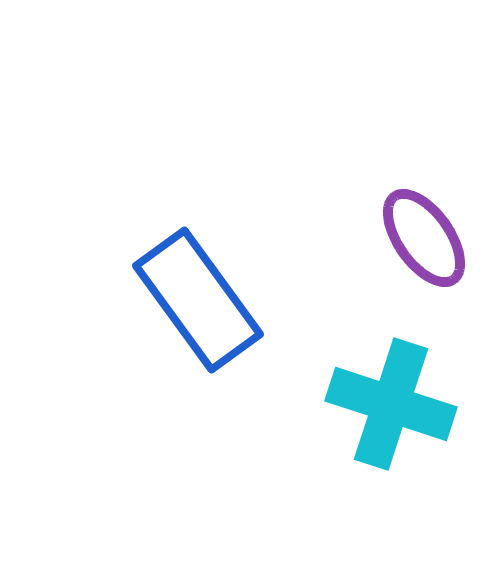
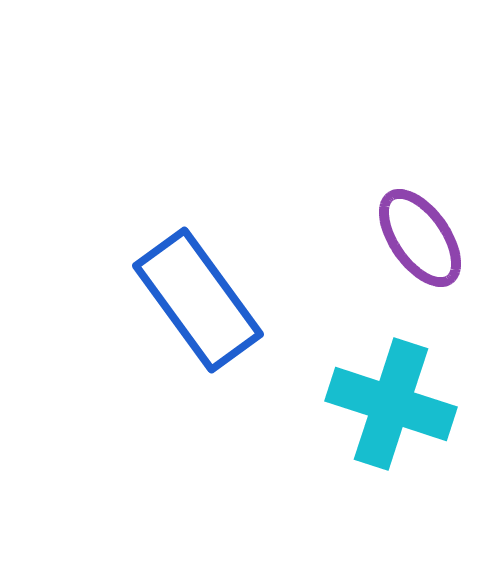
purple ellipse: moved 4 px left
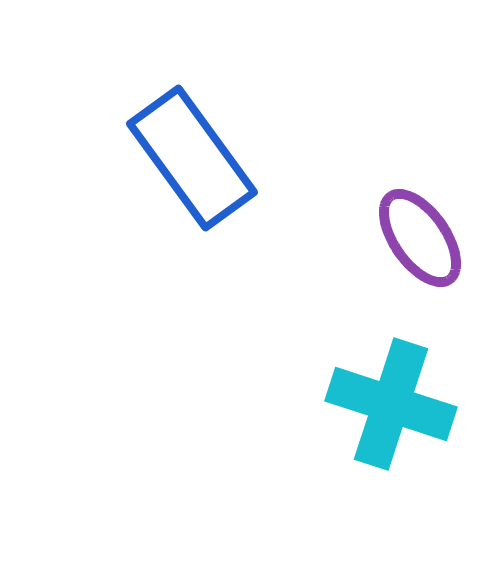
blue rectangle: moved 6 px left, 142 px up
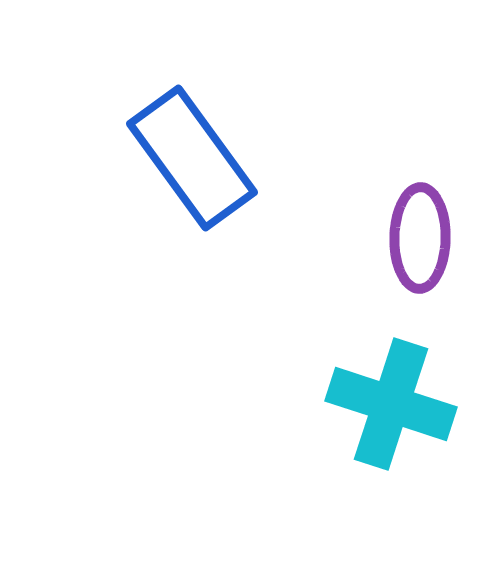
purple ellipse: rotated 36 degrees clockwise
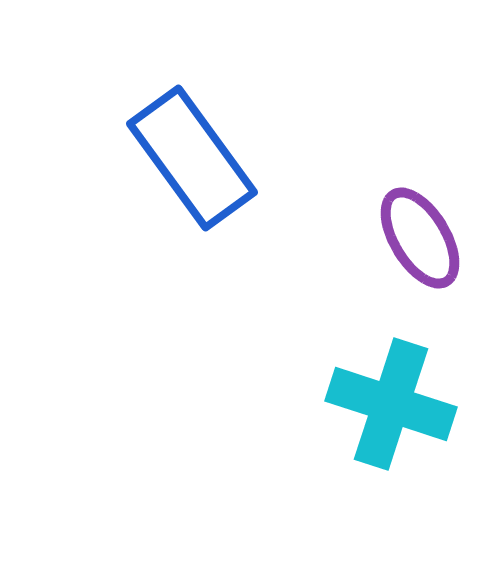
purple ellipse: rotated 32 degrees counterclockwise
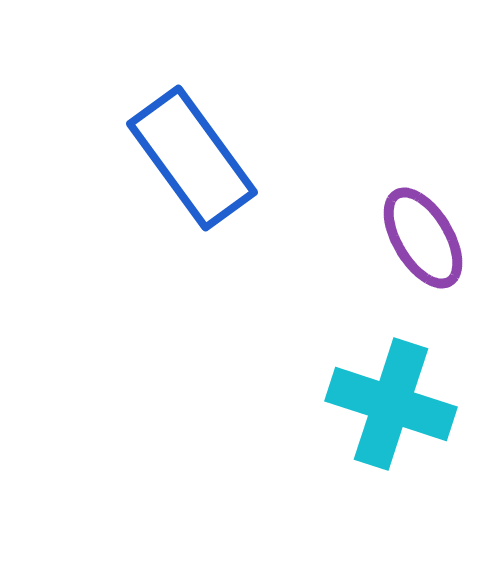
purple ellipse: moved 3 px right
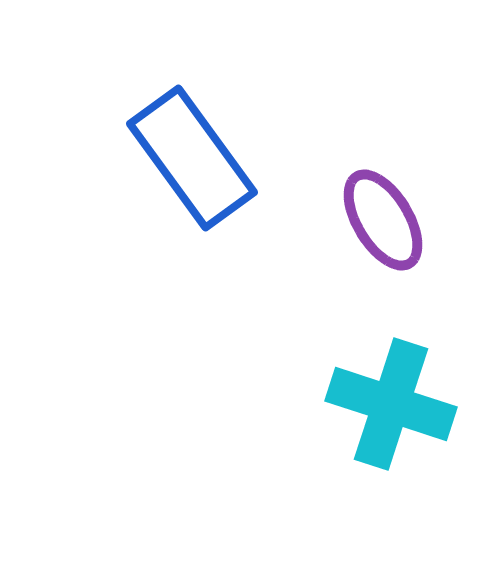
purple ellipse: moved 40 px left, 18 px up
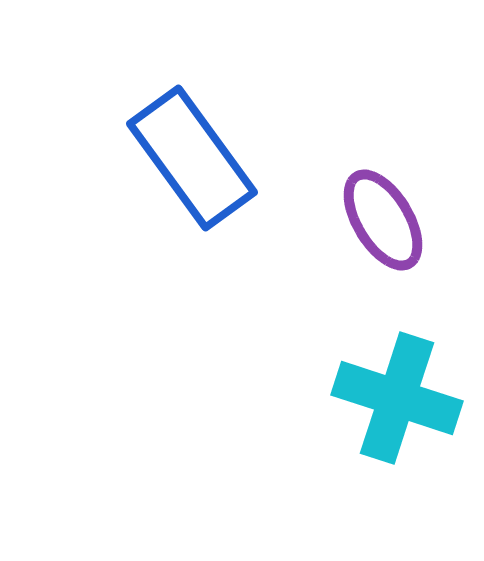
cyan cross: moved 6 px right, 6 px up
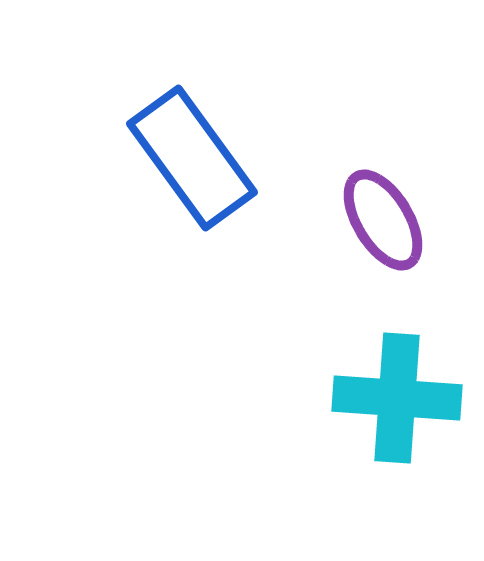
cyan cross: rotated 14 degrees counterclockwise
